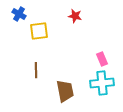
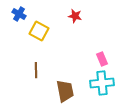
yellow square: rotated 36 degrees clockwise
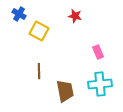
pink rectangle: moved 4 px left, 7 px up
brown line: moved 3 px right, 1 px down
cyan cross: moved 2 px left, 1 px down
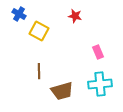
brown trapezoid: moved 3 px left; rotated 85 degrees clockwise
